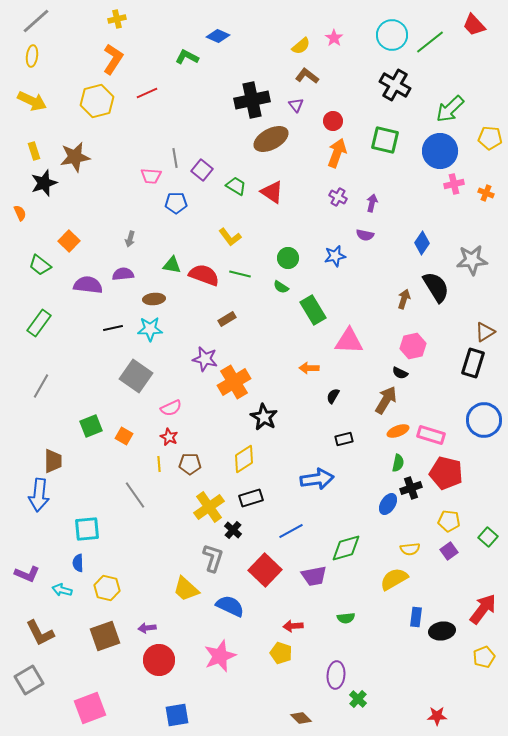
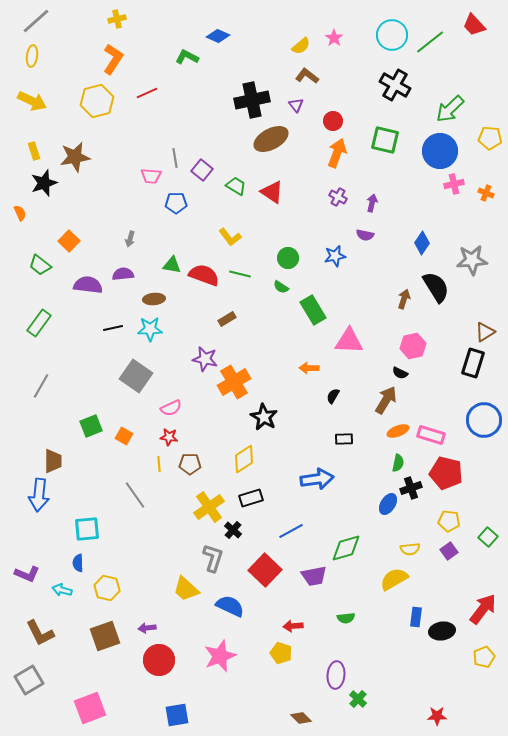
red star at (169, 437): rotated 18 degrees counterclockwise
black rectangle at (344, 439): rotated 12 degrees clockwise
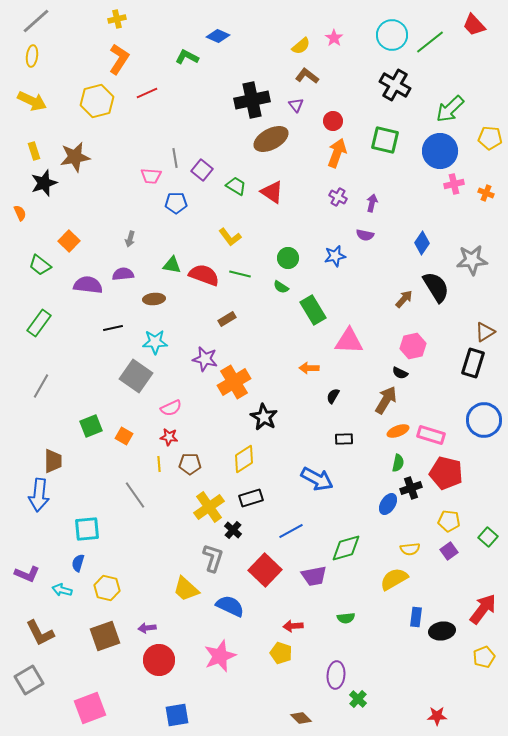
orange L-shape at (113, 59): moved 6 px right
brown arrow at (404, 299): rotated 24 degrees clockwise
cyan star at (150, 329): moved 5 px right, 13 px down
blue arrow at (317, 479): rotated 36 degrees clockwise
blue semicircle at (78, 563): rotated 18 degrees clockwise
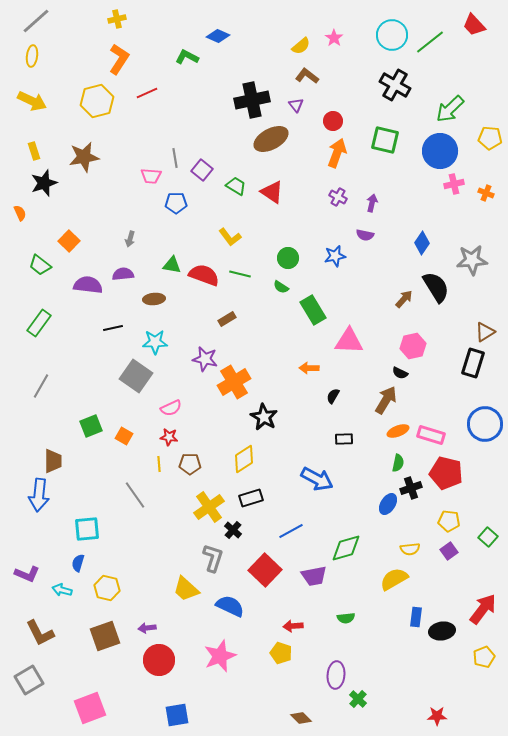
brown star at (75, 157): moved 9 px right
blue circle at (484, 420): moved 1 px right, 4 px down
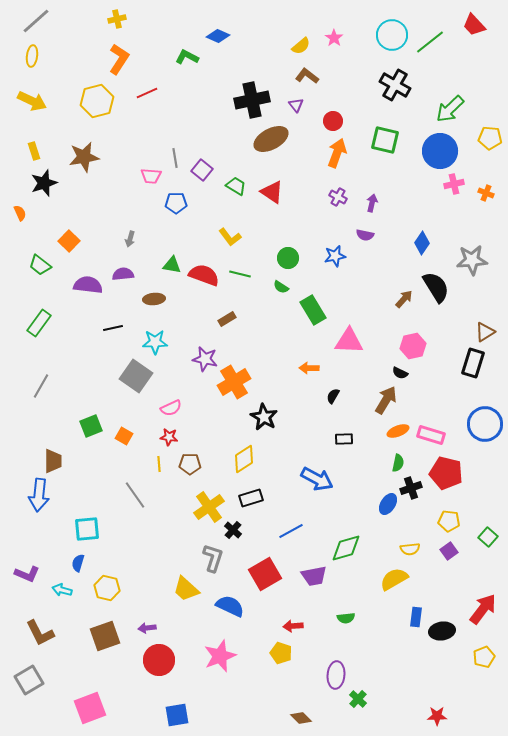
red square at (265, 570): moved 4 px down; rotated 16 degrees clockwise
